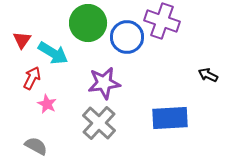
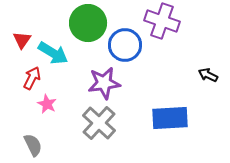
blue circle: moved 2 px left, 8 px down
gray semicircle: moved 3 px left, 1 px up; rotated 35 degrees clockwise
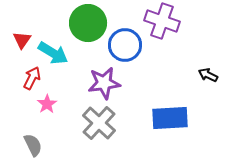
pink star: rotated 12 degrees clockwise
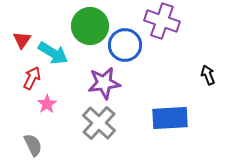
green circle: moved 2 px right, 3 px down
black arrow: rotated 42 degrees clockwise
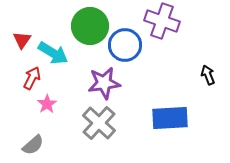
gray semicircle: rotated 75 degrees clockwise
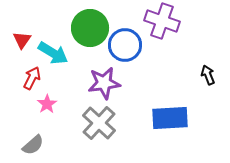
green circle: moved 2 px down
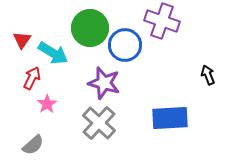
purple star: rotated 24 degrees clockwise
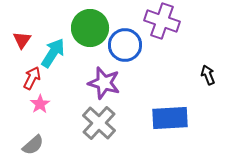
cyan arrow: rotated 88 degrees counterclockwise
pink star: moved 7 px left
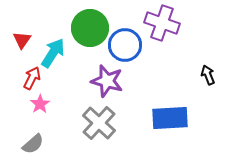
purple cross: moved 2 px down
purple star: moved 3 px right, 2 px up
gray semicircle: moved 1 px up
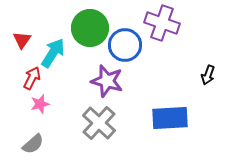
black arrow: rotated 138 degrees counterclockwise
pink star: rotated 18 degrees clockwise
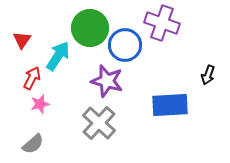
cyan arrow: moved 5 px right, 3 px down
blue rectangle: moved 13 px up
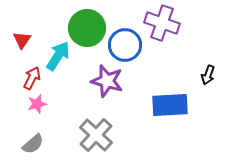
green circle: moved 3 px left
pink star: moved 3 px left
gray cross: moved 3 px left, 12 px down
